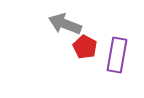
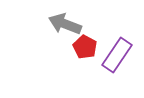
purple rectangle: rotated 24 degrees clockwise
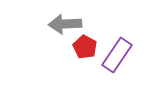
gray arrow: rotated 24 degrees counterclockwise
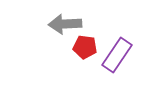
red pentagon: rotated 20 degrees counterclockwise
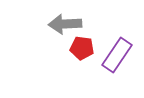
red pentagon: moved 3 px left, 1 px down
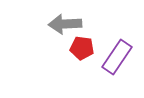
purple rectangle: moved 2 px down
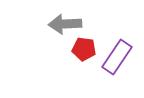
red pentagon: moved 2 px right, 1 px down
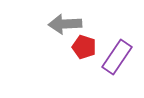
red pentagon: moved 2 px up; rotated 10 degrees clockwise
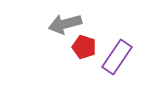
gray arrow: rotated 12 degrees counterclockwise
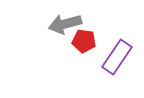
red pentagon: moved 6 px up; rotated 10 degrees counterclockwise
